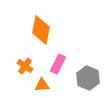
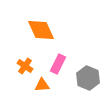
orange diamond: rotated 36 degrees counterclockwise
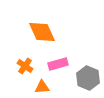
orange diamond: moved 1 px right, 2 px down
pink rectangle: rotated 48 degrees clockwise
orange triangle: moved 2 px down
